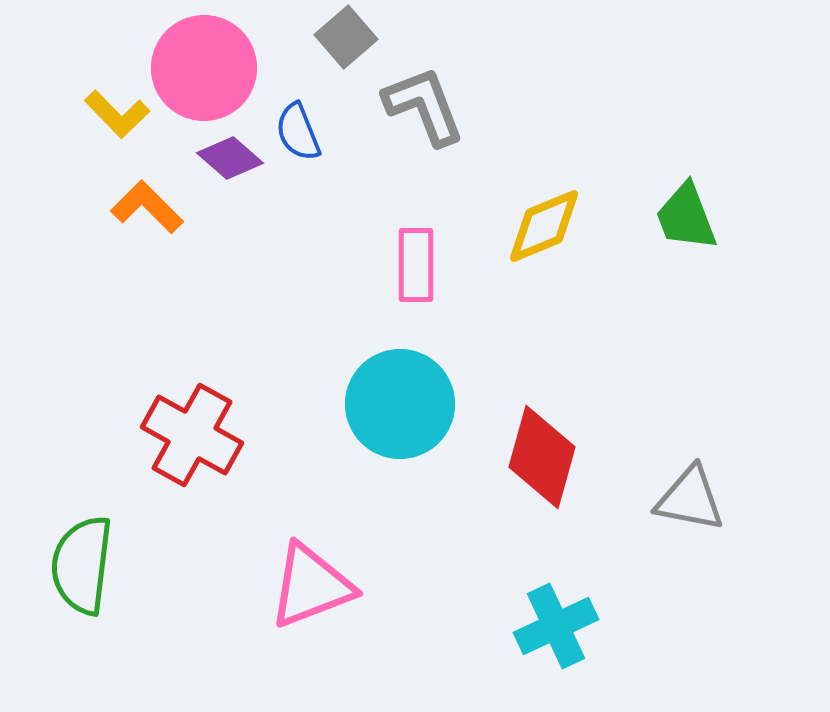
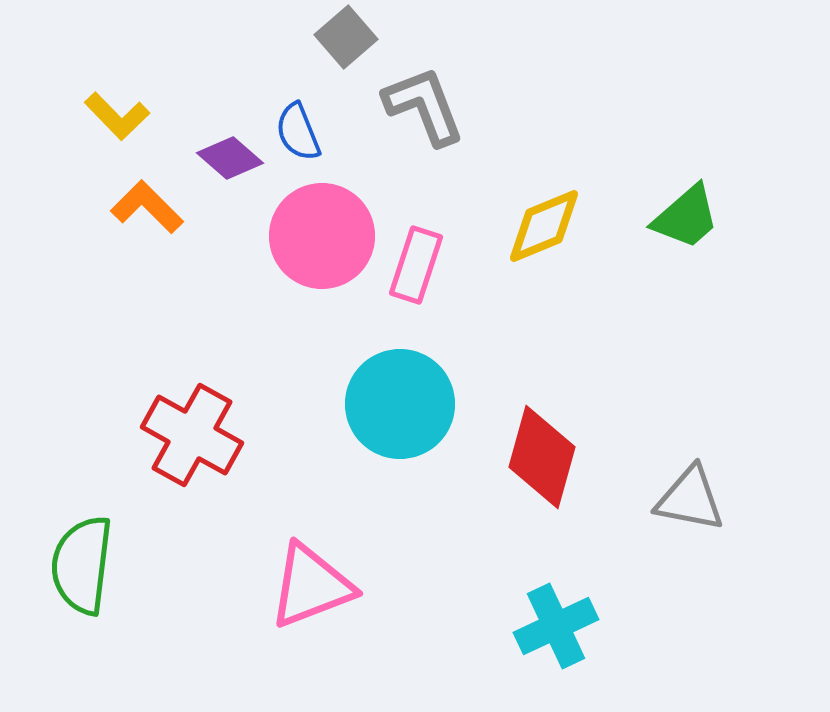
pink circle: moved 118 px right, 168 px down
yellow L-shape: moved 2 px down
green trapezoid: rotated 110 degrees counterclockwise
pink rectangle: rotated 18 degrees clockwise
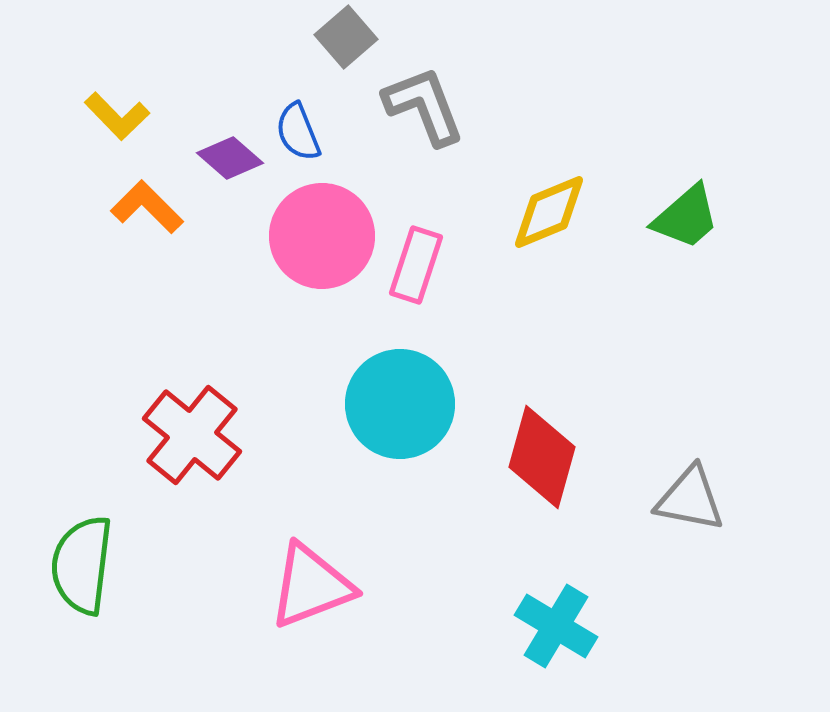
yellow diamond: moved 5 px right, 14 px up
red cross: rotated 10 degrees clockwise
cyan cross: rotated 34 degrees counterclockwise
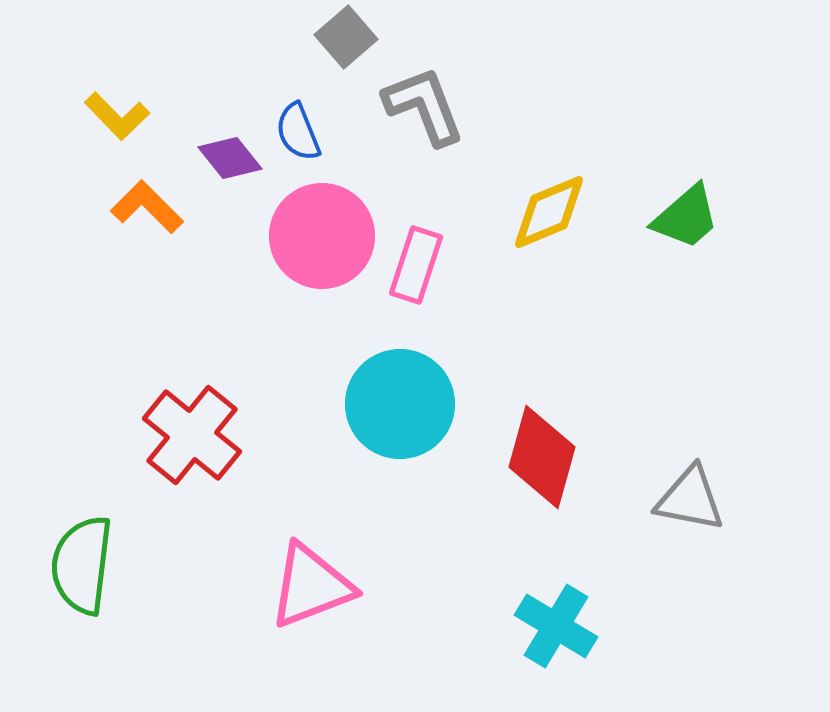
purple diamond: rotated 10 degrees clockwise
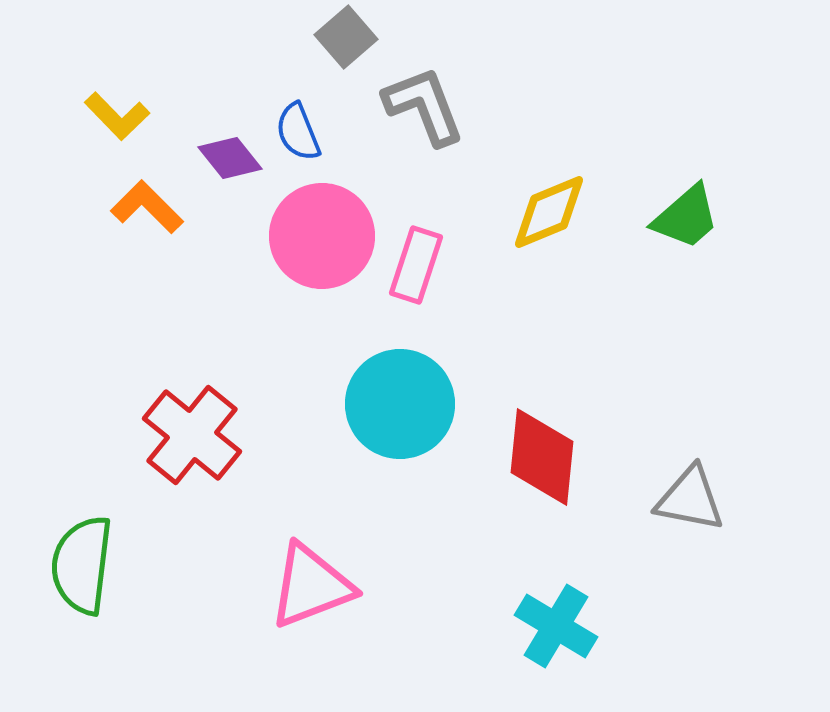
red diamond: rotated 10 degrees counterclockwise
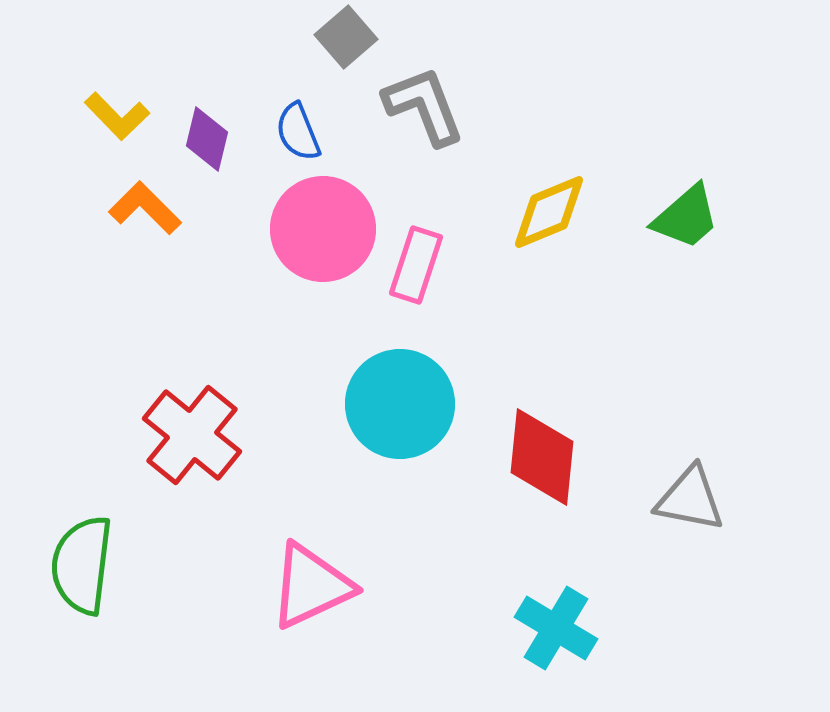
purple diamond: moved 23 px left, 19 px up; rotated 52 degrees clockwise
orange L-shape: moved 2 px left, 1 px down
pink circle: moved 1 px right, 7 px up
pink triangle: rotated 4 degrees counterclockwise
cyan cross: moved 2 px down
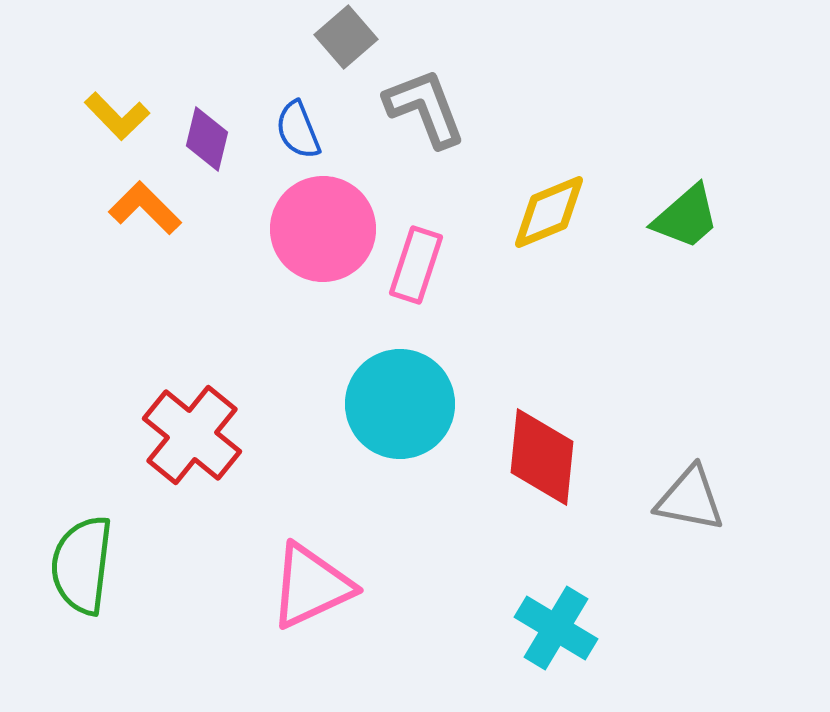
gray L-shape: moved 1 px right, 2 px down
blue semicircle: moved 2 px up
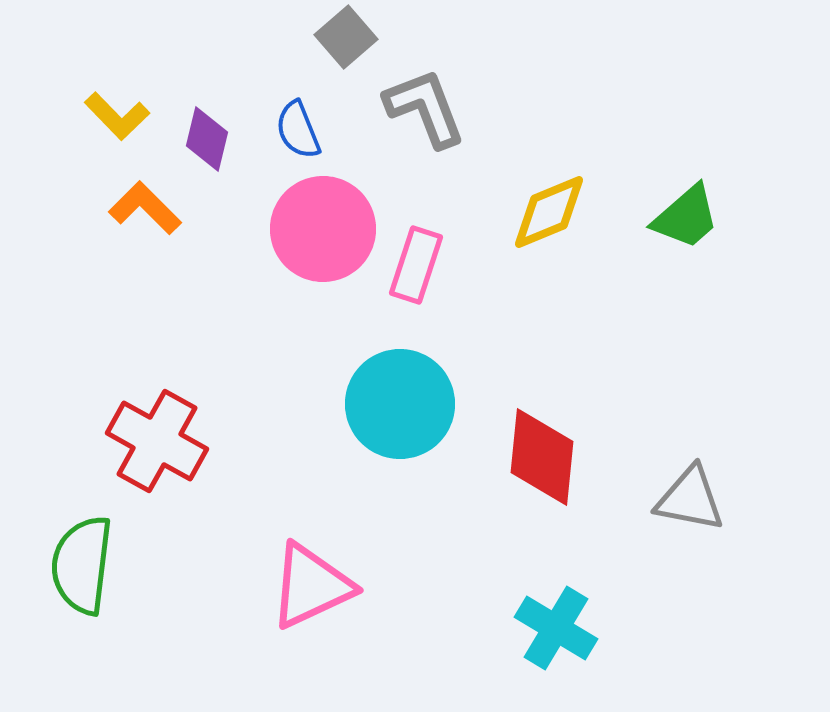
red cross: moved 35 px left, 6 px down; rotated 10 degrees counterclockwise
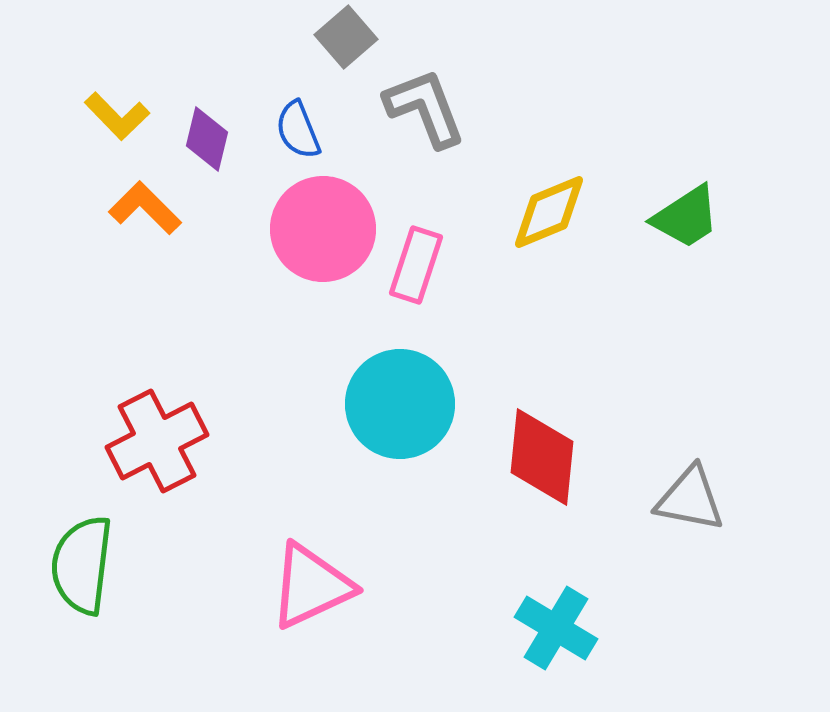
green trapezoid: rotated 8 degrees clockwise
red cross: rotated 34 degrees clockwise
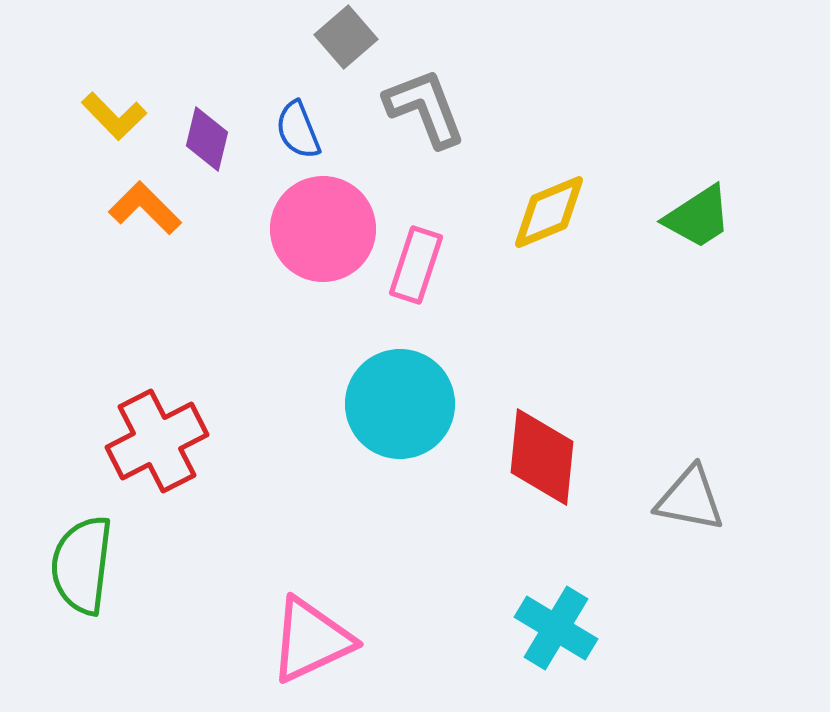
yellow L-shape: moved 3 px left
green trapezoid: moved 12 px right
pink triangle: moved 54 px down
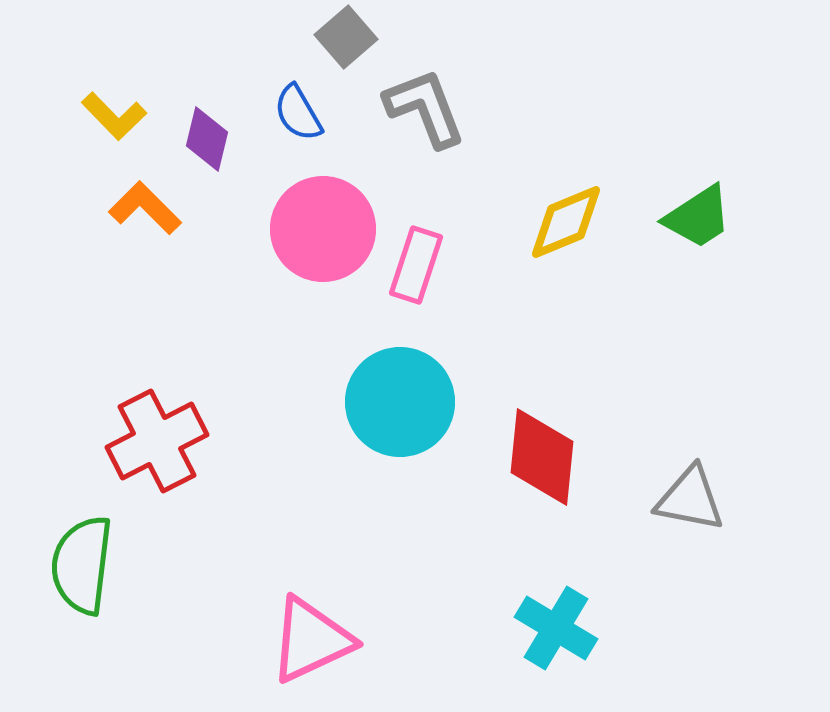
blue semicircle: moved 17 px up; rotated 8 degrees counterclockwise
yellow diamond: moved 17 px right, 10 px down
cyan circle: moved 2 px up
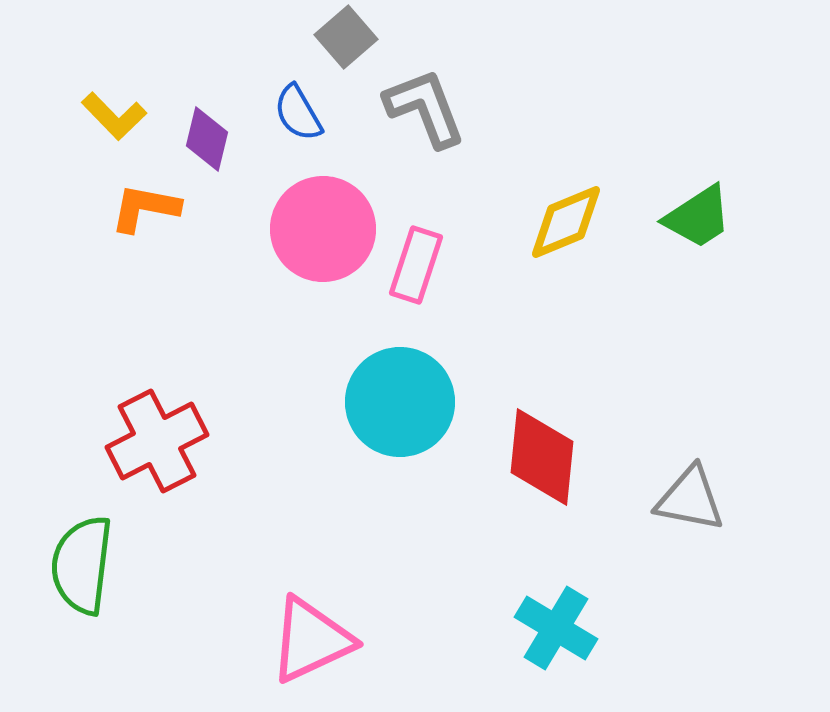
orange L-shape: rotated 34 degrees counterclockwise
